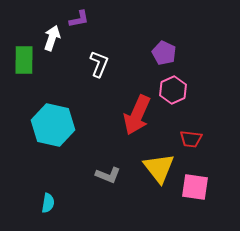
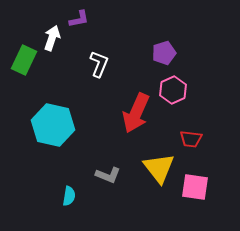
purple pentagon: rotated 30 degrees clockwise
green rectangle: rotated 24 degrees clockwise
red arrow: moved 1 px left, 2 px up
cyan semicircle: moved 21 px right, 7 px up
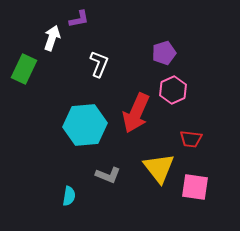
green rectangle: moved 9 px down
cyan hexagon: moved 32 px right; rotated 18 degrees counterclockwise
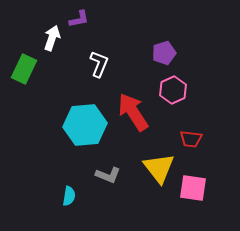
red arrow: moved 3 px left, 1 px up; rotated 123 degrees clockwise
pink square: moved 2 px left, 1 px down
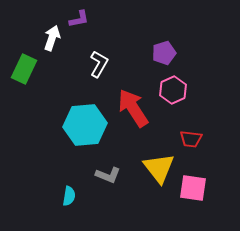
white L-shape: rotated 8 degrees clockwise
red arrow: moved 4 px up
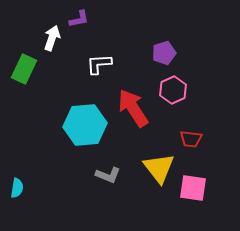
white L-shape: rotated 124 degrees counterclockwise
cyan semicircle: moved 52 px left, 8 px up
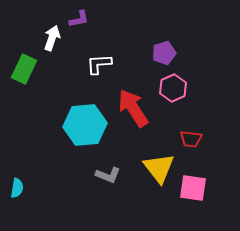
pink hexagon: moved 2 px up
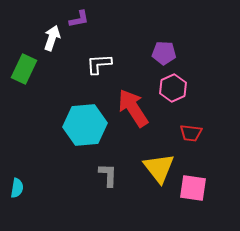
purple pentagon: rotated 20 degrees clockwise
red trapezoid: moved 6 px up
gray L-shape: rotated 110 degrees counterclockwise
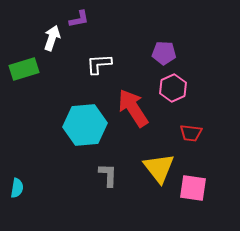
green rectangle: rotated 48 degrees clockwise
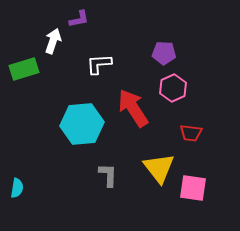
white arrow: moved 1 px right, 3 px down
cyan hexagon: moved 3 px left, 1 px up
